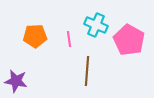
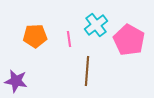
cyan cross: rotated 30 degrees clockwise
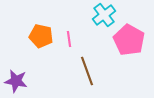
cyan cross: moved 8 px right, 10 px up
orange pentagon: moved 6 px right; rotated 15 degrees clockwise
brown line: rotated 24 degrees counterclockwise
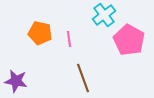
orange pentagon: moved 1 px left, 3 px up
brown line: moved 4 px left, 7 px down
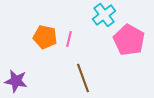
orange pentagon: moved 5 px right, 4 px down
pink line: rotated 21 degrees clockwise
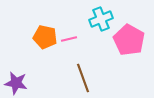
cyan cross: moved 3 px left, 4 px down; rotated 15 degrees clockwise
pink line: rotated 63 degrees clockwise
purple star: moved 2 px down
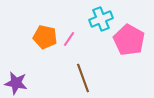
pink line: rotated 42 degrees counterclockwise
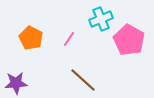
orange pentagon: moved 14 px left, 1 px down; rotated 15 degrees clockwise
brown line: moved 2 px down; rotated 28 degrees counterclockwise
purple star: rotated 15 degrees counterclockwise
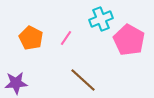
pink line: moved 3 px left, 1 px up
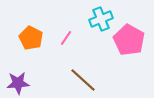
purple star: moved 2 px right
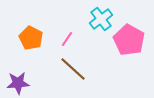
cyan cross: rotated 15 degrees counterclockwise
pink line: moved 1 px right, 1 px down
brown line: moved 10 px left, 11 px up
